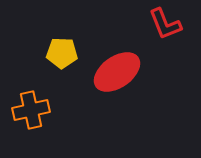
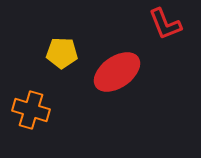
orange cross: rotated 30 degrees clockwise
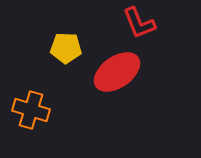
red L-shape: moved 26 px left, 1 px up
yellow pentagon: moved 4 px right, 5 px up
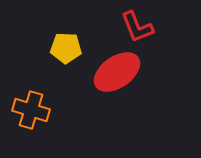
red L-shape: moved 2 px left, 4 px down
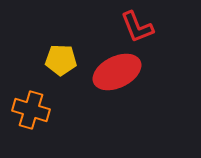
yellow pentagon: moved 5 px left, 12 px down
red ellipse: rotated 9 degrees clockwise
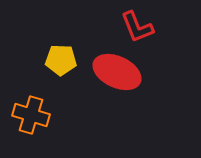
red ellipse: rotated 51 degrees clockwise
orange cross: moved 5 px down
